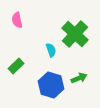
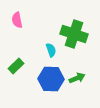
green cross: moved 1 px left; rotated 24 degrees counterclockwise
green arrow: moved 2 px left
blue hexagon: moved 6 px up; rotated 15 degrees counterclockwise
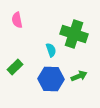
green rectangle: moved 1 px left, 1 px down
green arrow: moved 2 px right, 2 px up
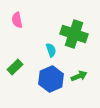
blue hexagon: rotated 25 degrees counterclockwise
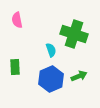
green rectangle: rotated 49 degrees counterclockwise
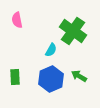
green cross: moved 1 px left, 3 px up; rotated 16 degrees clockwise
cyan semicircle: rotated 48 degrees clockwise
green rectangle: moved 10 px down
green arrow: rotated 126 degrees counterclockwise
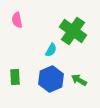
green arrow: moved 4 px down
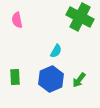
green cross: moved 7 px right, 14 px up; rotated 8 degrees counterclockwise
cyan semicircle: moved 5 px right, 1 px down
green arrow: rotated 84 degrees counterclockwise
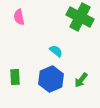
pink semicircle: moved 2 px right, 3 px up
cyan semicircle: rotated 80 degrees counterclockwise
green arrow: moved 2 px right
